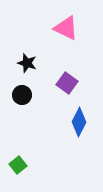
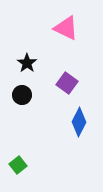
black star: rotated 18 degrees clockwise
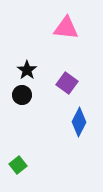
pink triangle: rotated 20 degrees counterclockwise
black star: moved 7 px down
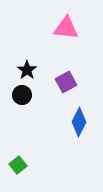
purple square: moved 1 px left, 1 px up; rotated 25 degrees clockwise
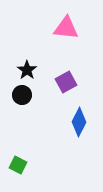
green square: rotated 24 degrees counterclockwise
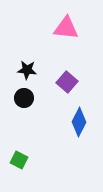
black star: rotated 30 degrees counterclockwise
purple square: moved 1 px right; rotated 20 degrees counterclockwise
black circle: moved 2 px right, 3 px down
green square: moved 1 px right, 5 px up
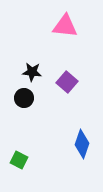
pink triangle: moved 1 px left, 2 px up
black star: moved 5 px right, 2 px down
blue diamond: moved 3 px right, 22 px down; rotated 8 degrees counterclockwise
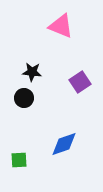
pink triangle: moved 4 px left; rotated 16 degrees clockwise
purple square: moved 13 px right; rotated 15 degrees clockwise
blue diamond: moved 18 px left; rotated 52 degrees clockwise
green square: rotated 30 degrees counterclockwise
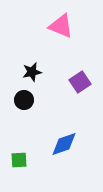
black star: rotated 18 degrees counterclockwise
black circle: moved 2 px down
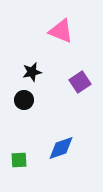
pink triangle: moved 5 px down
blue diamond: moved 3 px left, 4 px down
